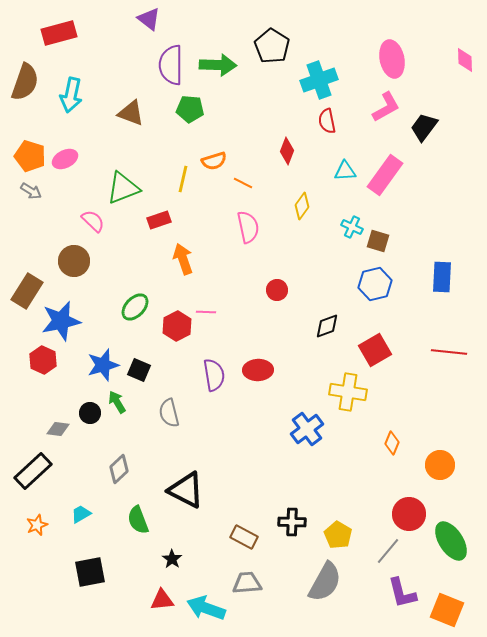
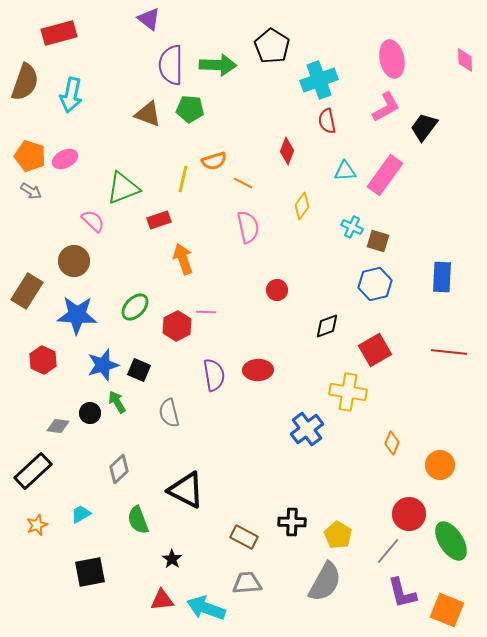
brown triangle at (131, 113): moved 17 px right, 1 px down
blue star at (61, 321): moved 16 px right, 6 px up; rotated 15 degrees clockwise
gray diamond at (58, 429): moved 3 px up
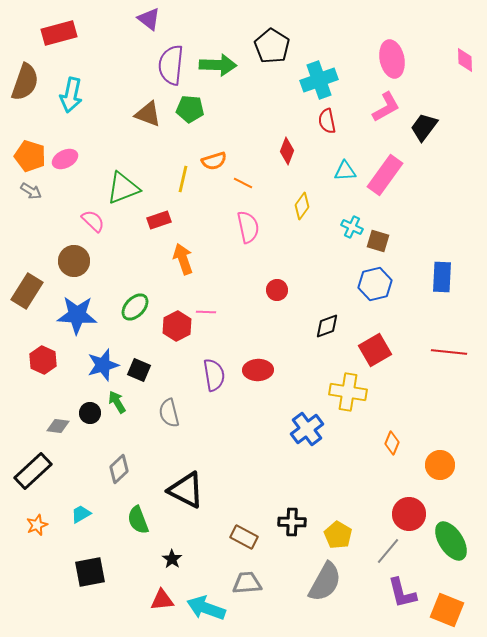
purple semicircle at (171, 65): rotated 6 degrees clockwise
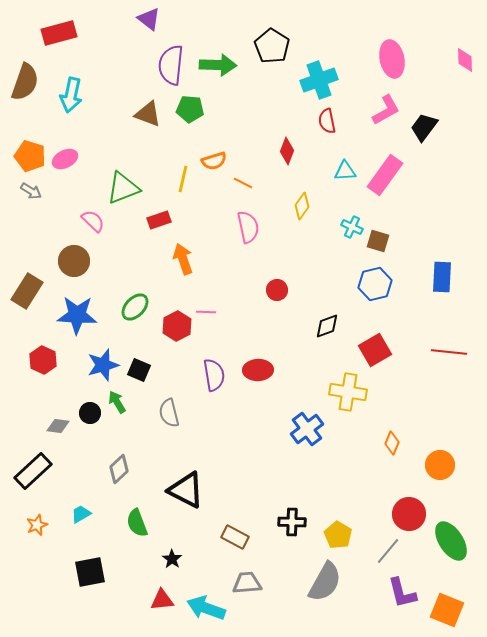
pink L-shape at (386, 107): moved 3 px down
green semicircle at (138, 520): moved 1 px left, 3 px down
brown rectangle at (244, 537): moved 9 px left
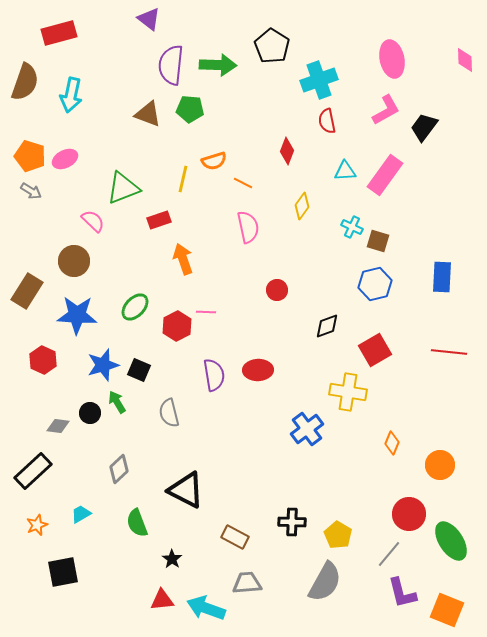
gray line at (388, 551): moved 1 px right, 3 px down
black square at (90, 572): moved 27 px left
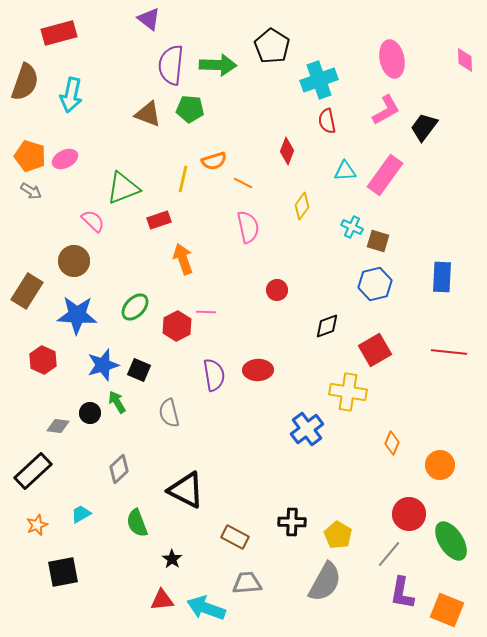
purple L-shape at (402, 593): rotated 24 degrees clockwise
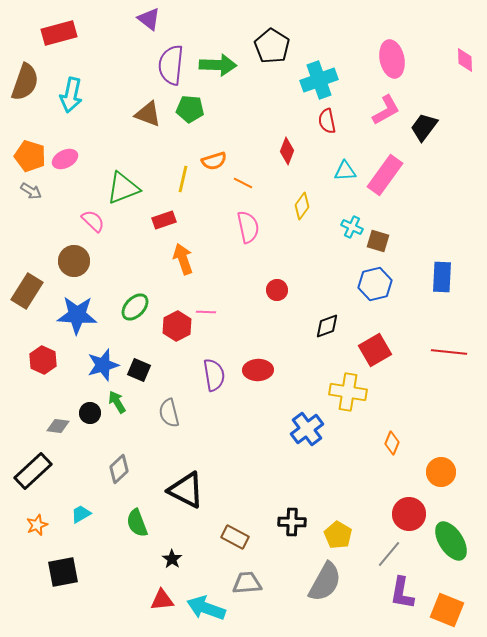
red rectangle at (159, 220): moved 5 px right
orange circle at (440, 465): moved 1 px right, 7 px down
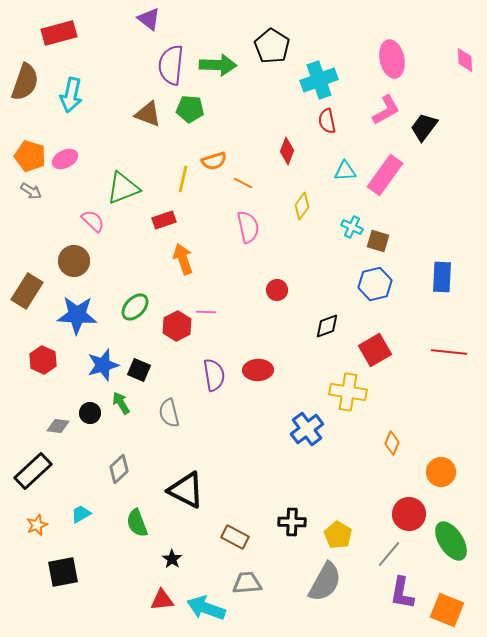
green arrow at (117, 402): moved 4 px right, 1 px down
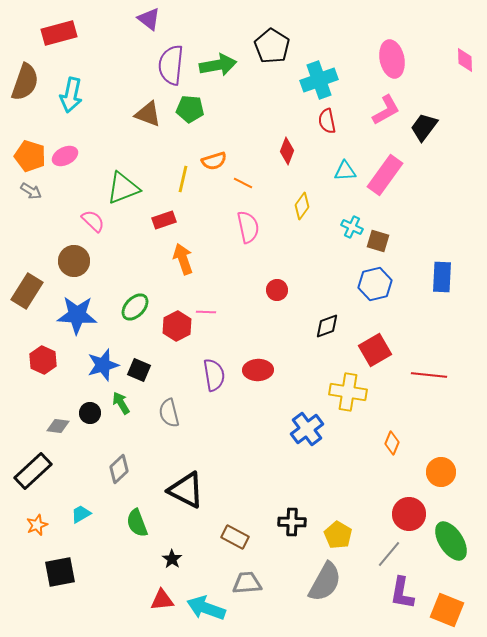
green arrow at (218, 65): rotated 12 degrees counterclockwise
pink ellipse at (65, 159): moved 3 px up
red line at (449, 352): moved 20 px left, 23 px down
black square at (63, 572): moved 3 px left
